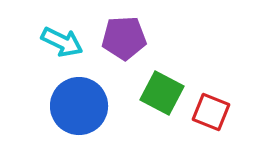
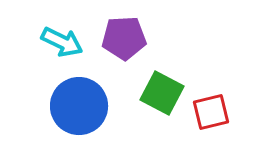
red square: rotated 36 degrees counterclockwise
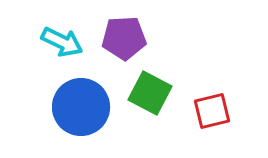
green square: moved 12 px left
blue circle: moved 2 px right, 1 px down
red square: moved 1 px right, 1 px up
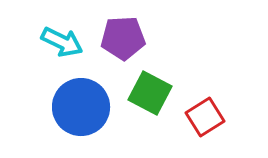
purple pentagon: moved 1 px left
red square: moved 7 px left, 6 px down; rotated 18 degrees counterclockwise
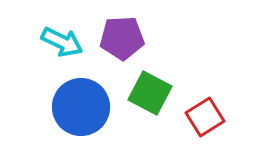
purple pentagon: moved 1 px left
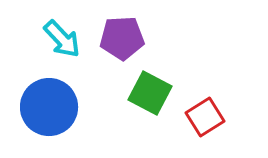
cyan arrow: moved 3 px up; rotated 21 degrees clockwise
blue circle: moved 32 px left
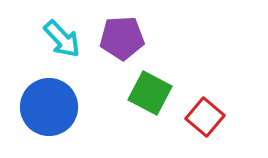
red square: rotated 18 degrees counterclockwise
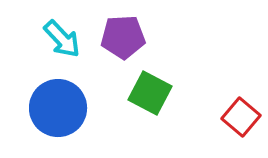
purple pentagon: moved 1 px right, 1 px up
blue circle: moved 9 px right, 1 px down
red square: moved 36 px right
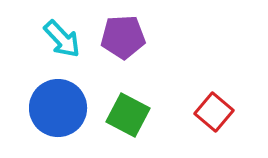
green square: moved 22 px left, 22 px down
red square: moved 27 px left, 5 px up
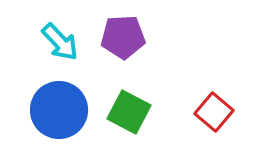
cyan arrow: moved 2 px left, 3 px down
blue circle: moved 1 px right, 2 px down
green square: moved 1 px right, 3 px up
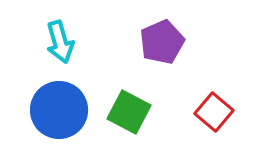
purple pentagon: moved 39 px right, 5 px down; rotated 21 degrees counterclockwise
cyan arrow: rotated 27 degrees clockwise
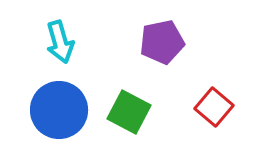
purple pentagon: rotated 12 degrees clockwise
red square: moved 5 px up
